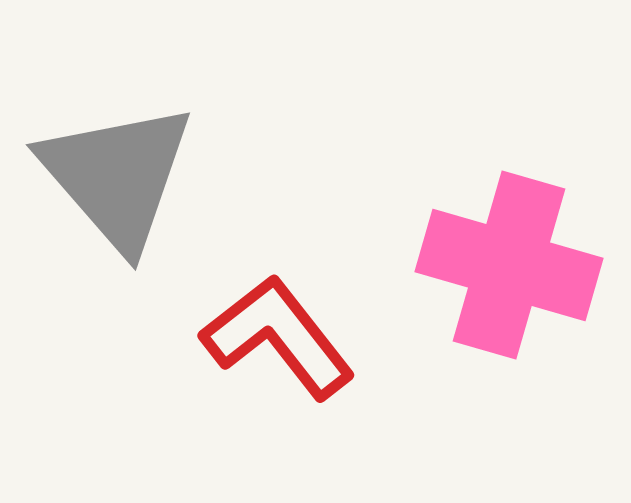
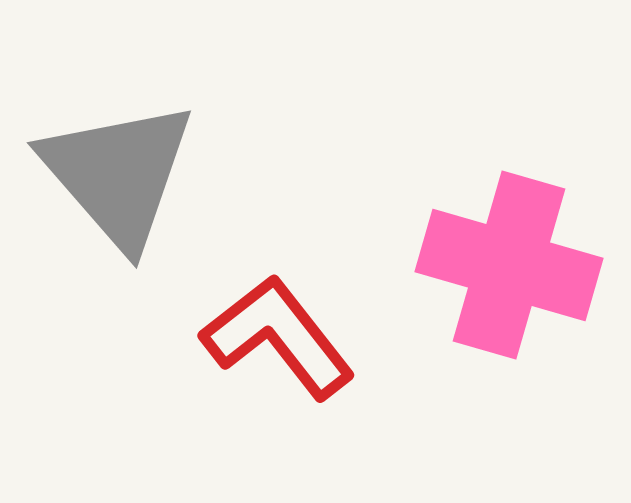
gray triangle: moved 1 px right, 2 px up
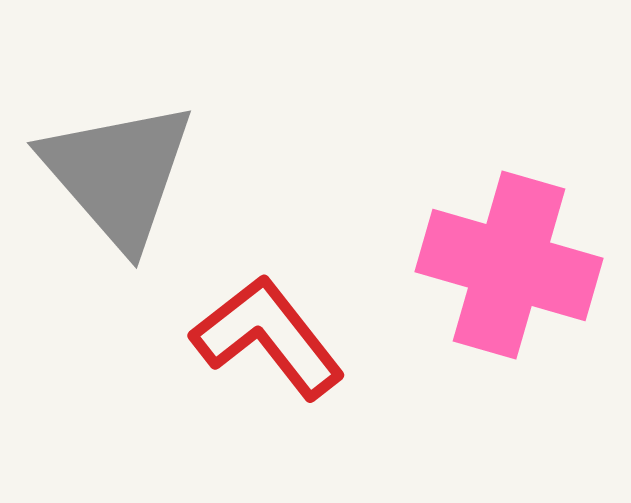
red L-shape: moved 10 px left
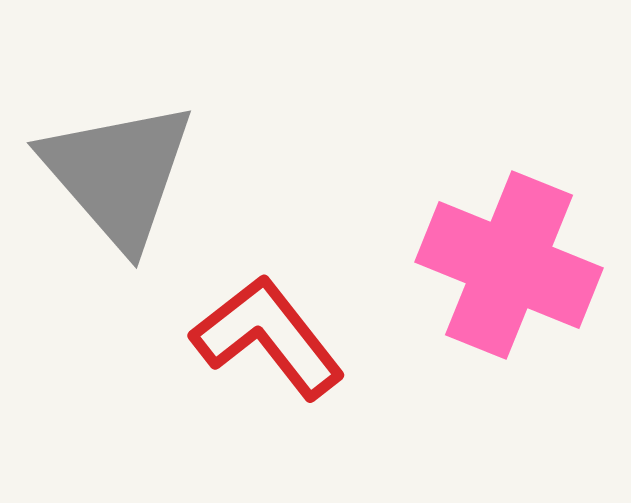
pink cross: rotated 6 degrees clockwise
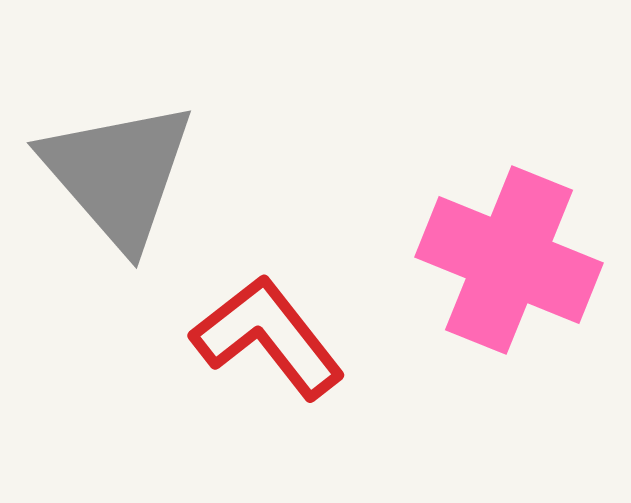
pink cross: moved 5 px up
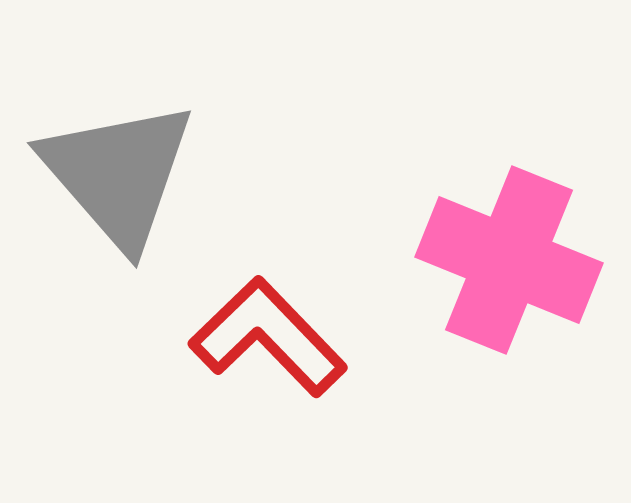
red L-shape: rotated 6 degrees counterclockwise
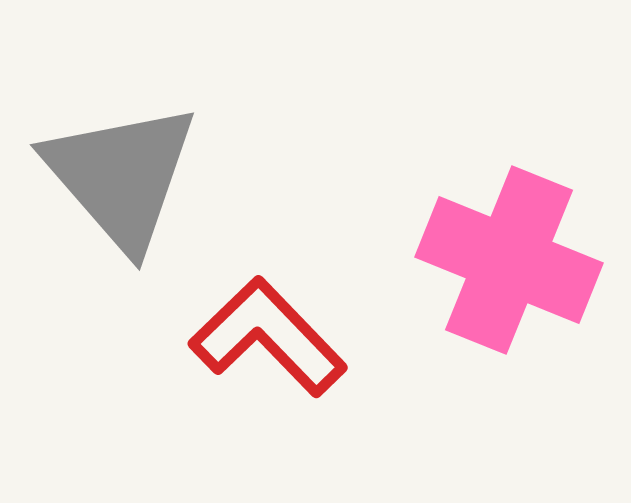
gray triangle: moved 3 px right, 2 px down
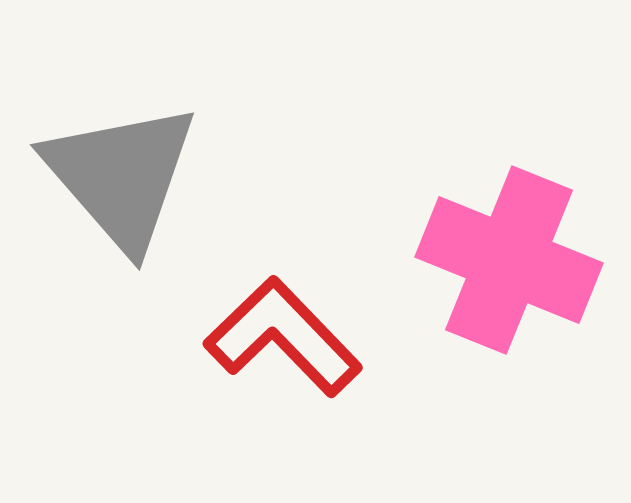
red L-shape: moved 15 px right
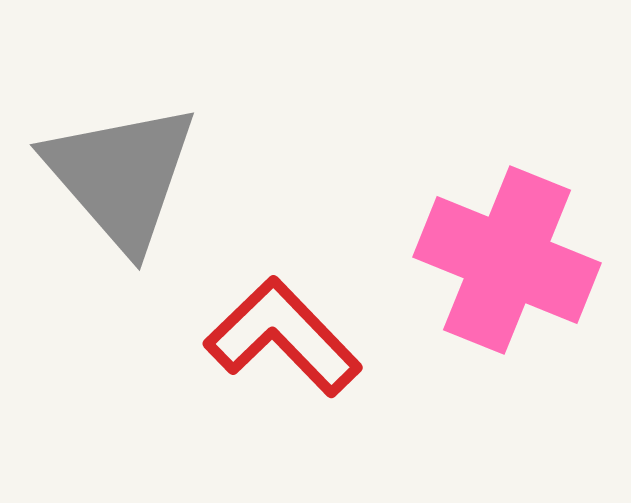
pink cross: moved 2 px left
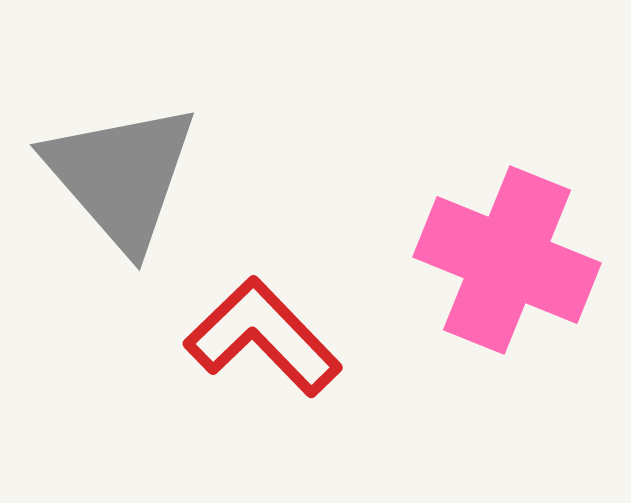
red L-shape: moved 20 px left
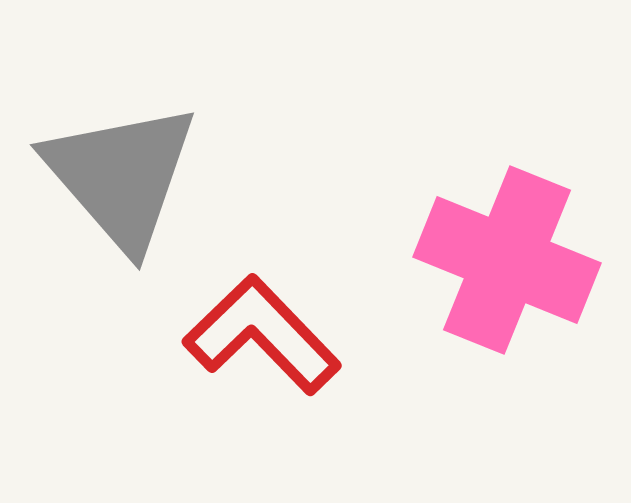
red L-shape: moved 1 px left, 2 px up
